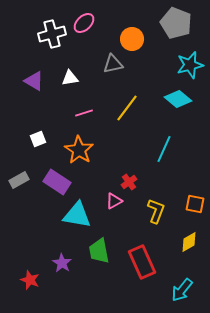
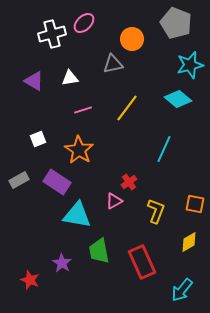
pink line: moved 1 px left, 3 px up
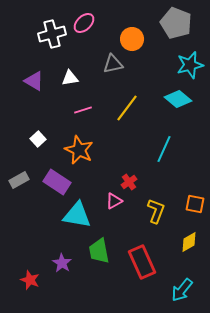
white square: rotated 21 degrees counterclockwise
orange star: rotated 8 degrees counterclockwise
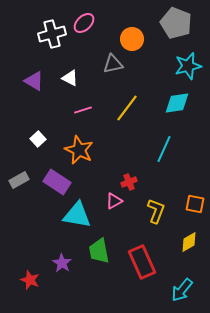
cyan star: moved 2 px left, 1 px down
white triangle: rotated 36 degrees clockwise
cyan diamond: moved 1 px left, 4 px down; rotated 48 degrees counterclockwise
red cross: rotated 14 degrees clockwise
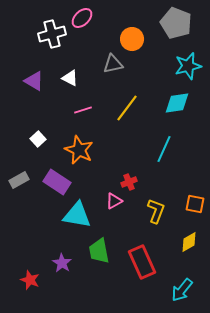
pink ellipse: moved 2 px left, 5 px up
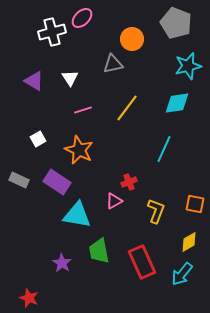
white cross: moved 2 px up
white triangle: rotated 30 degrees clockwise
white square: rotated 14 degrees clockwise
gray rectangle: rotated 54 degrees clockwise
red star: moved 1 px left, 18 px down
cyan arrow: moved 16 px up
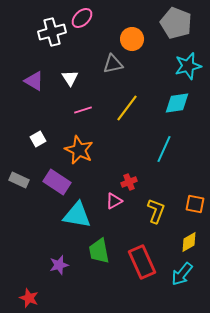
purple star: moved 3 px left, 2 px down; rotated 24 degrees clockwise
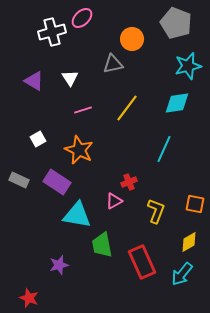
green trapezoid: moved 3 px right, 6 px up
